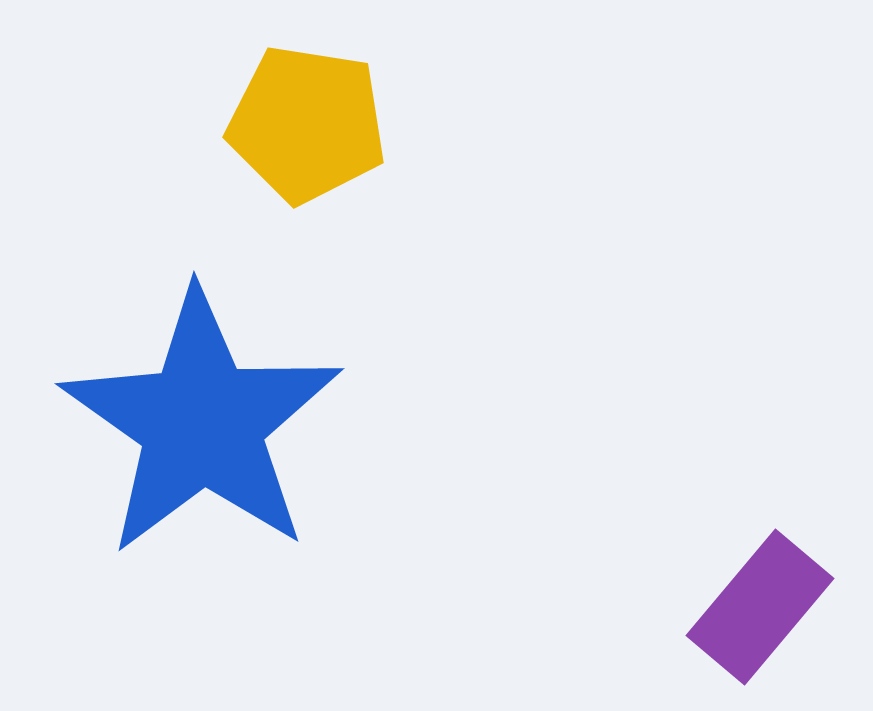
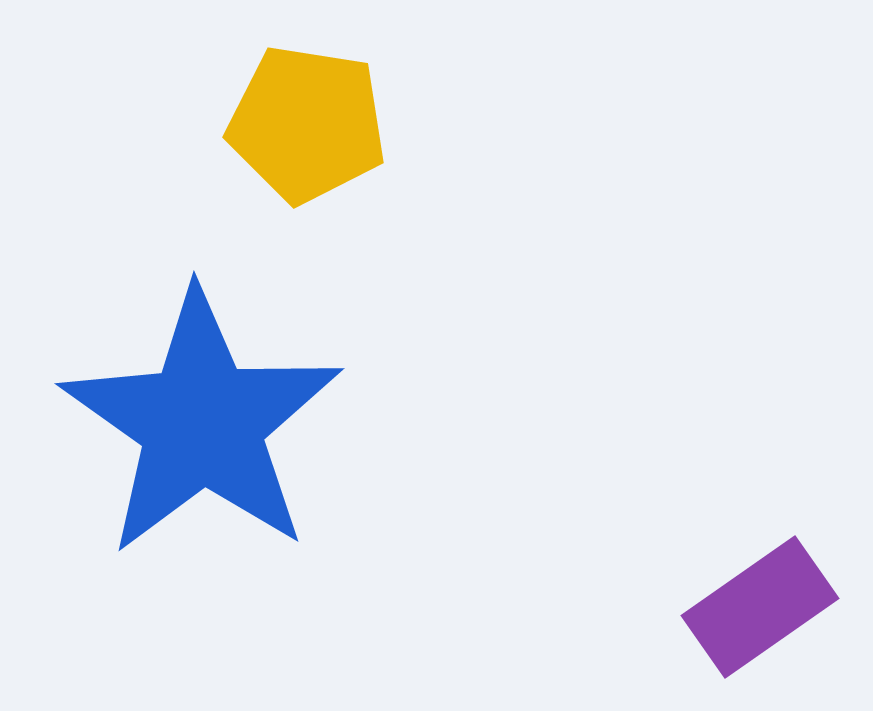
purple rectangle: rotated 15 degrees clockwise
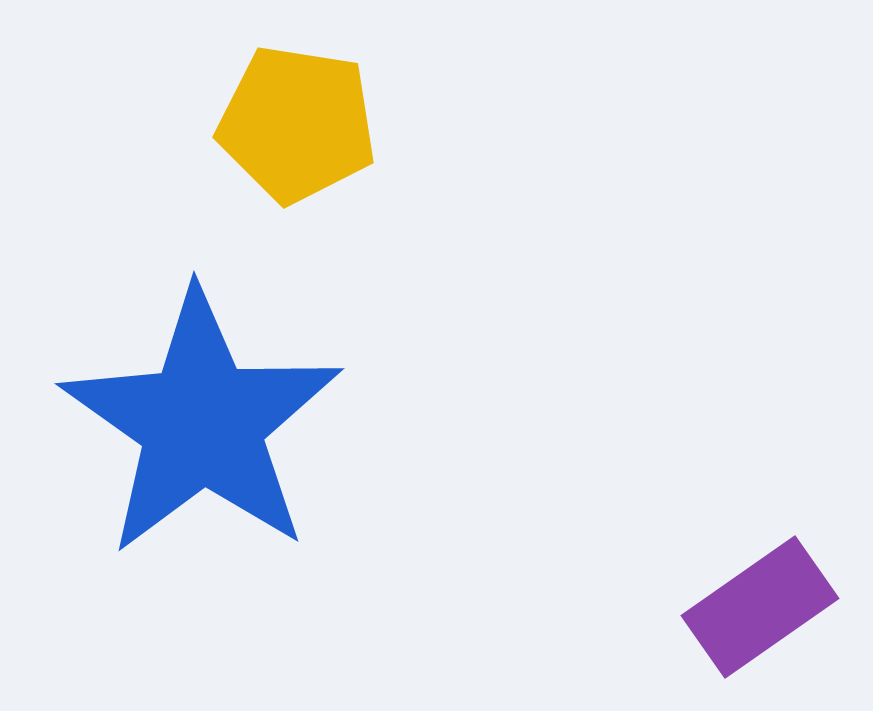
yellow pentagon: moved 10 px left
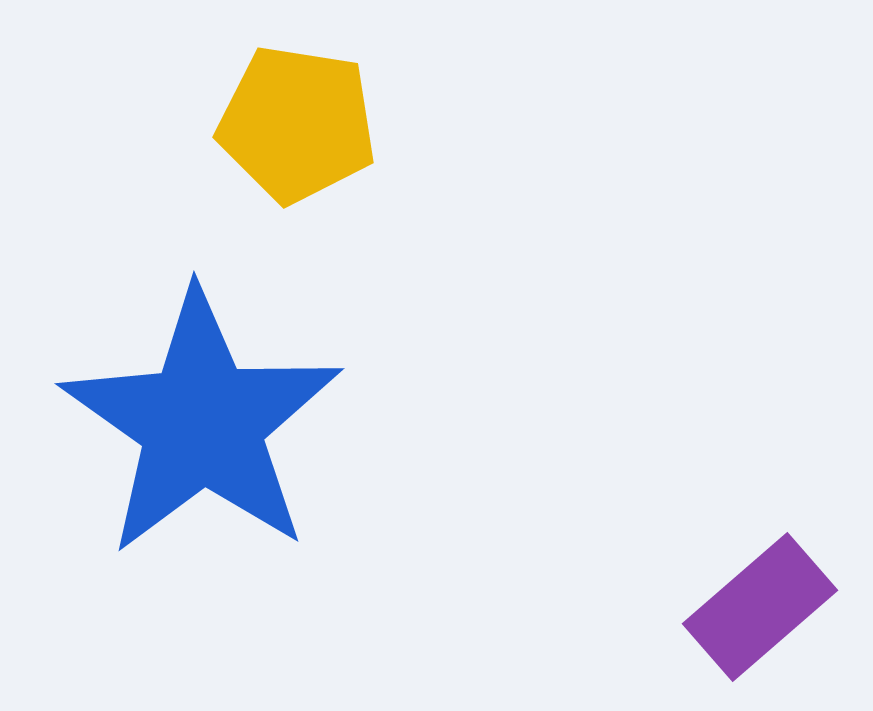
purple rectangle: rotated 6 degrees counterclockwise
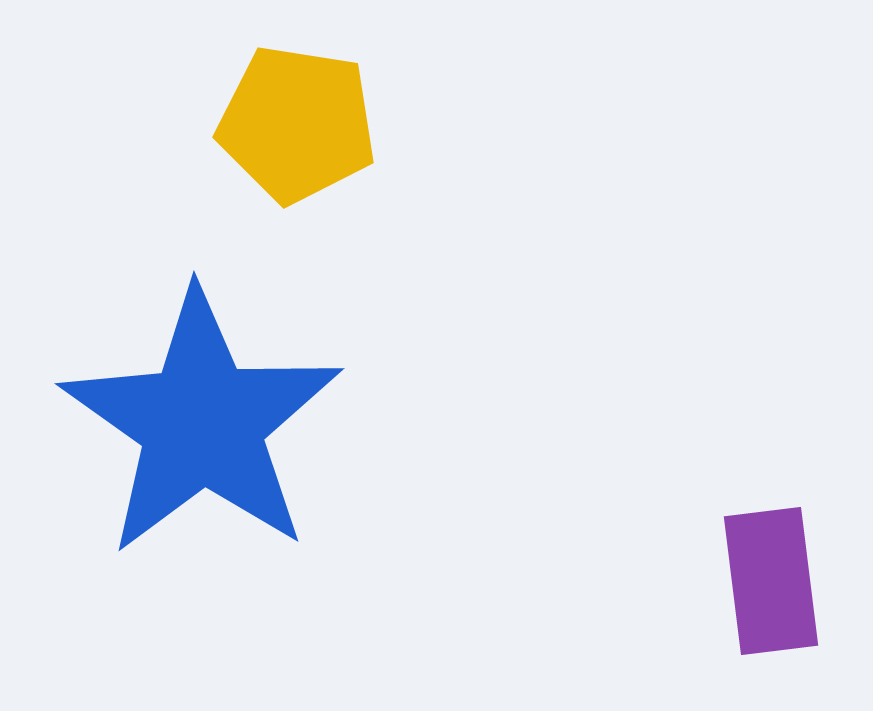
purple rectangle: moved 11 px right, 26 px up; rotated 56 degrees counterclockwise
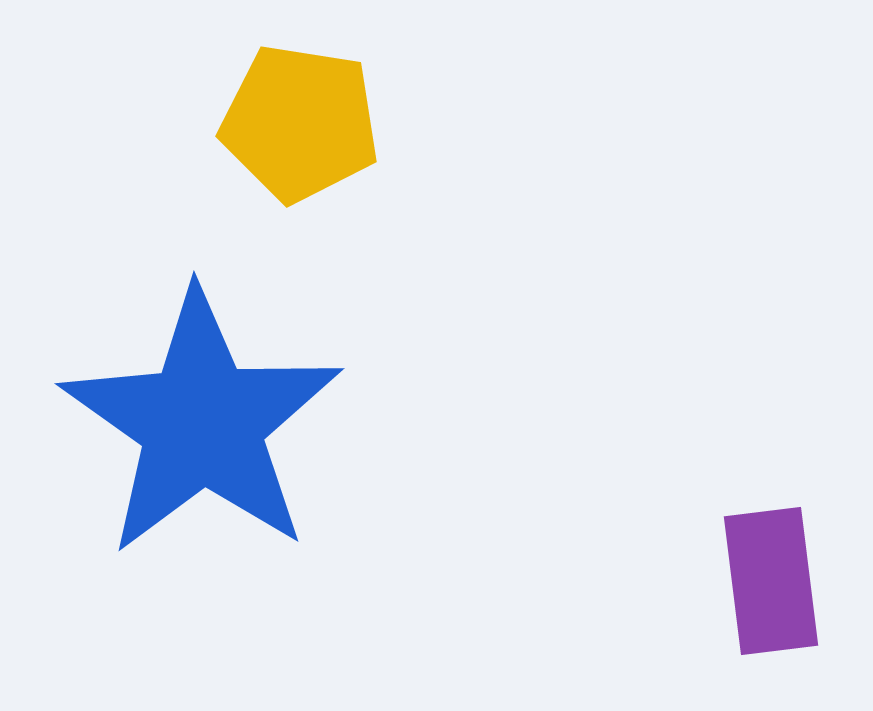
yellow pentagon: moved 3 px right, 1 px up
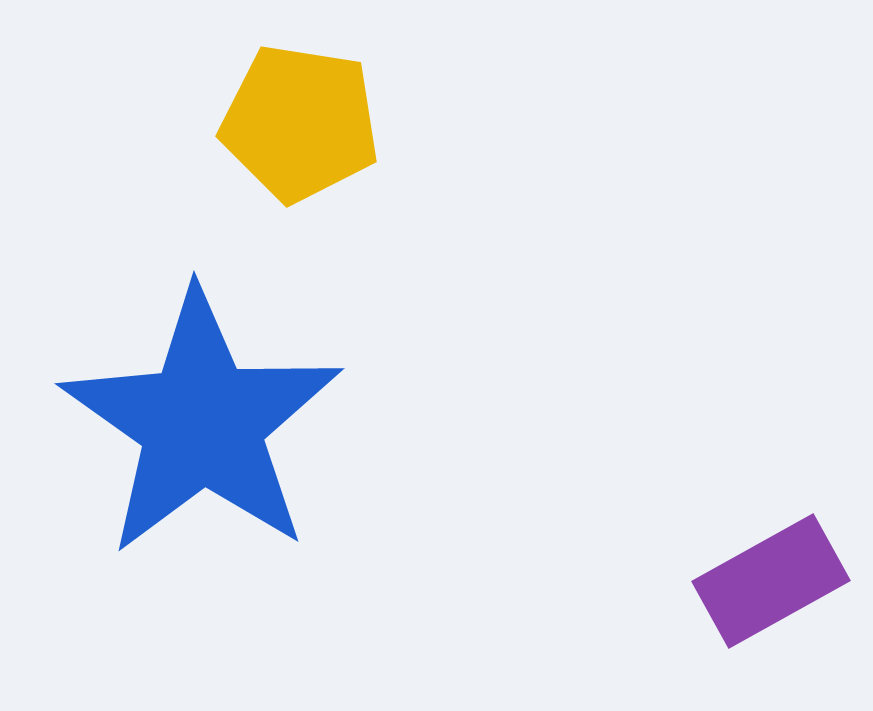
purple rectangle: rotated 68 degrees clockwise
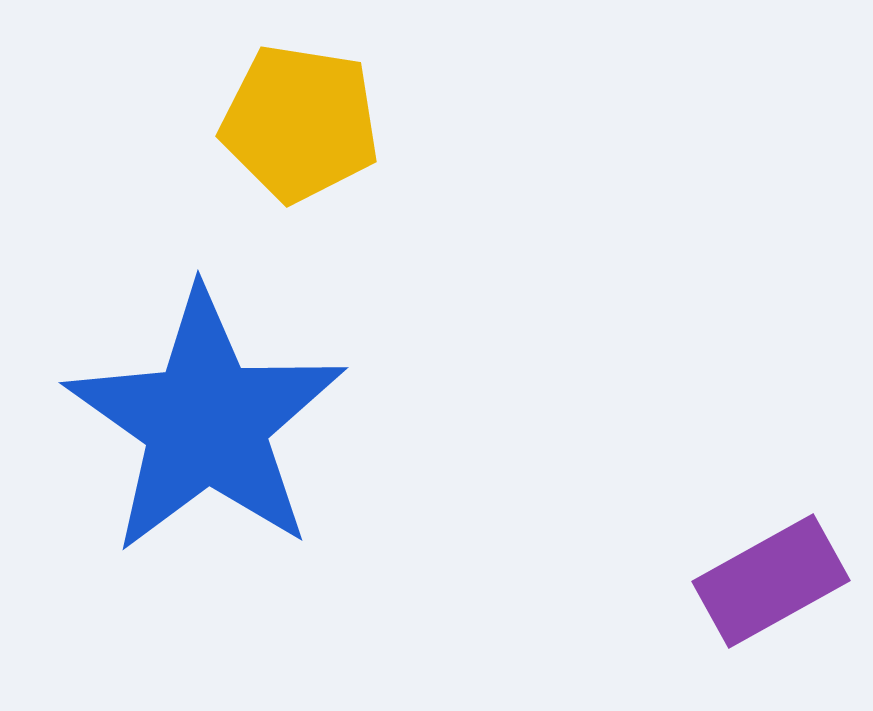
blue star: moved 4 px right, 1 px up
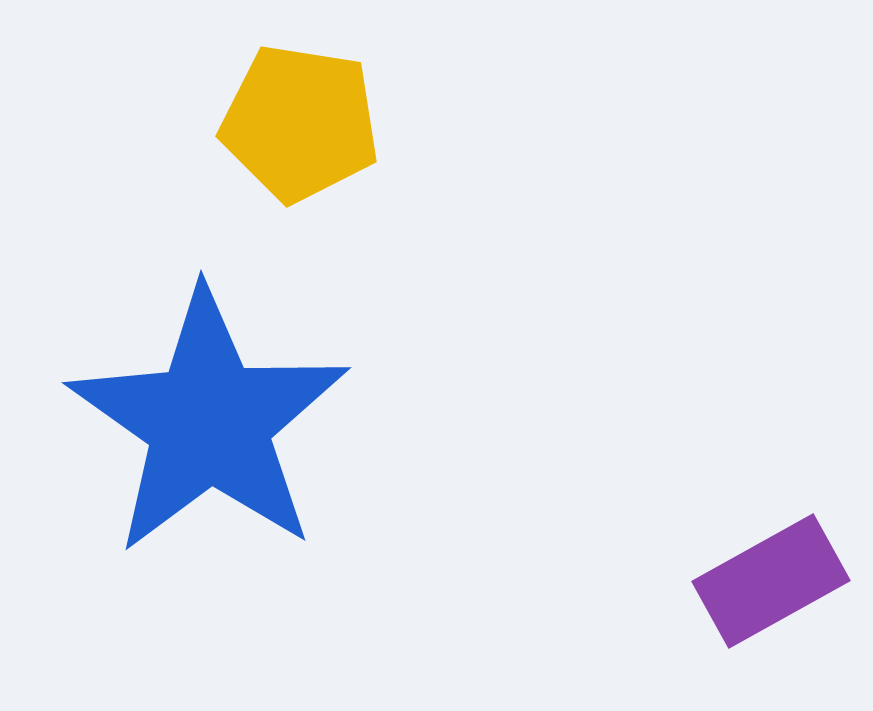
blue star: moved 3 px right
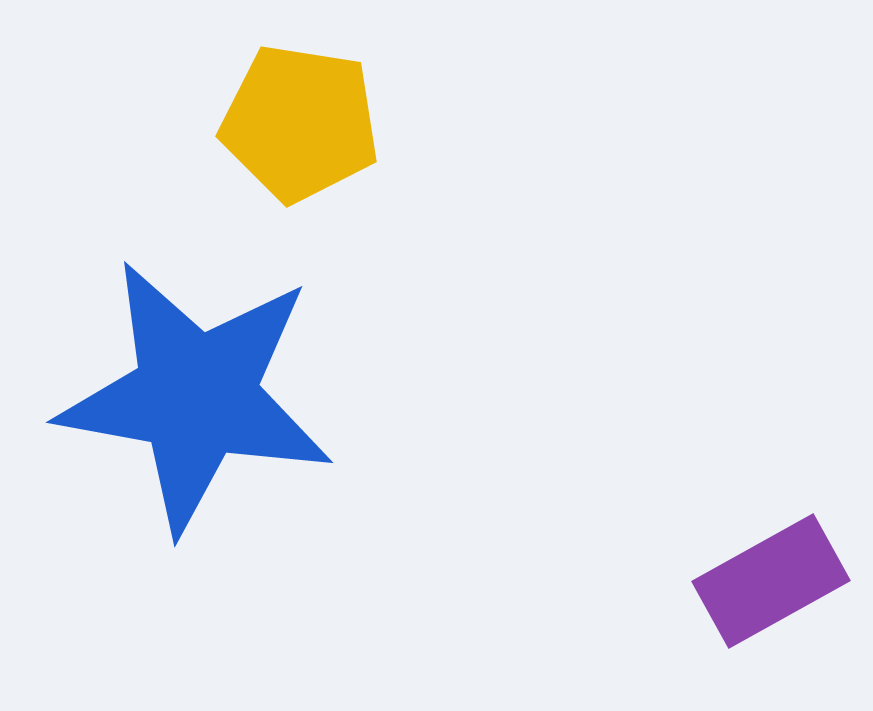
blue star: moved 13 px left, 26 px up; rotated 25 degrees counterclockwise
